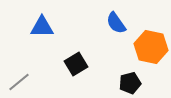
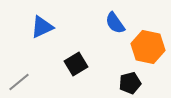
blue semicircle: moved 1 px left
blue triangle: rotated 25 degrees counterclockwise
orange hexagon: moved 3 px left
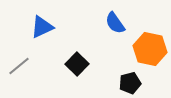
orange hexagon: moved 2 px right, 2 px down
black square: moved 1 px right; rotated 15 degrees counterclockwise
gray line: moved 16 px up
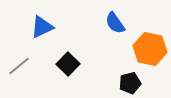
black square: moved 9 px left
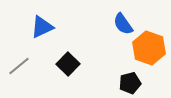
blue semicircle: moved 8 px right, 1 px down
orange hexagon: moved 1 px left, 1 px up; rotated 8 degrees clockwise
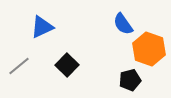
orange hexagon: moved 1 px down
black square: moved 1 px left, 1 px down
black pentagon: moved 3 px up
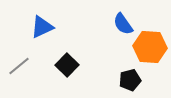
orange hexagon: moved 1 px right, 2 px up; rotated 16 degrees counterclockwise
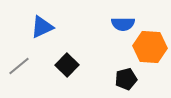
blue semicircle: rotated 55 degrees counterclockwise
black pentagon: moved 4 px left, 1 px up
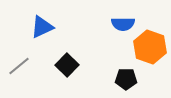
orange hexagon: rotated 16 degrees clockwise
black pentagon: rotated 15 degrees clockwise
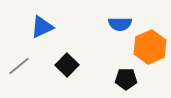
blue semicircle: moved 3 px left
orange hexagon: rotated 16 degrees clockwise
